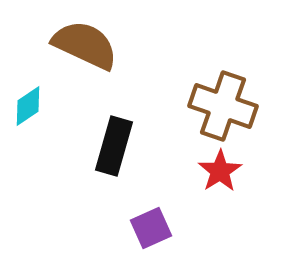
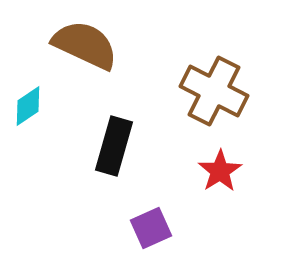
brown cross: moved 9 px left, 15 px up; rotated 8 degrees clockwise
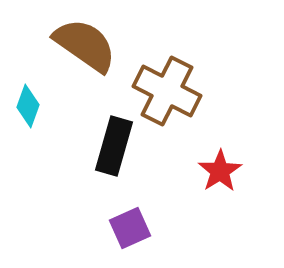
brown semicircle: rotated 10 degrees clockwise
brown cross: moved 47 px left
cyan diamond: rotated 36 degrees counterclockwise
purple square: moved 21 px left
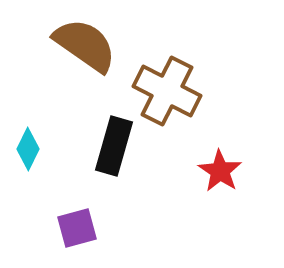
cyan diamond: moved 43 px down; rotated 6 degrees clockwise
red star: rotated 6 degrees counterclockwise
purple square: moved 53 px left; rotated 9 degrees clockwise
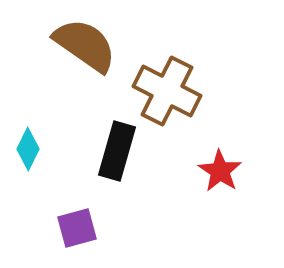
black rectangle: moved 3 px right, 5 px down
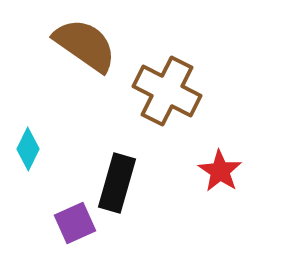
black rectangle: moved 32 px down
purple square: moved 2 px left, 5 px up; rotated 9 degrees counterclockwise
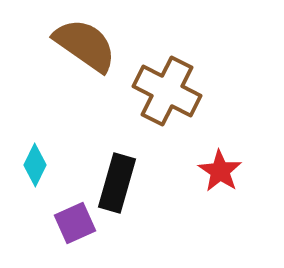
cyan diamond: moved 7 px right, 16 px down
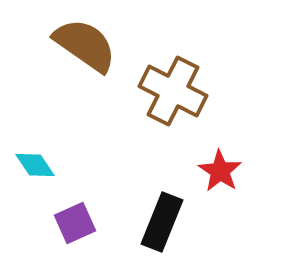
brown cross: moved 6 px right
cyan diamond: rotated 60 degrees counterclockwise
black rectangle: moved 45 px right, 39 px down; rotated 6 degrees clockwise
